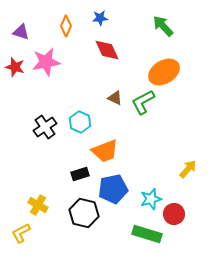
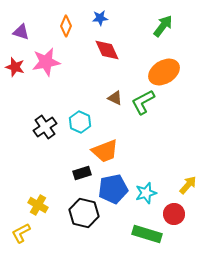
green arrow: rotated 80 degrees clockwise
yellow arrow: moved 16 px down
black rectangle: moved 2 px right, 1 px up
cyan star: moved 5 px left, 6 px up
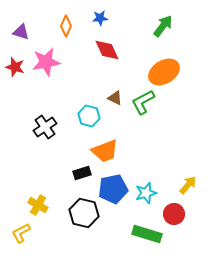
cyan hexagon: moved 9 px right, 6 px up; rotated 10 degrees counterclockwise
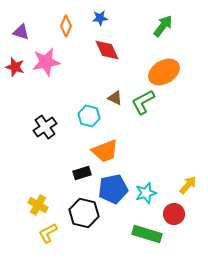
yellow L-shape: moved 27 px right
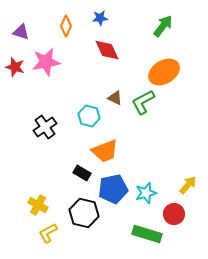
black rectangle: rotated 48 degrees clockwise
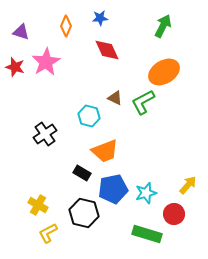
green arrow: rotated 10 degrees counterclockwise
pink star: rotated 20 degrees counterclockwise
black cross: moved 7 px down
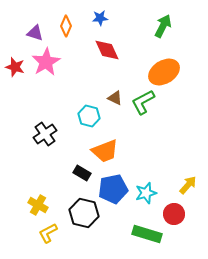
purple triangle: moved 14 px right, 1 px down
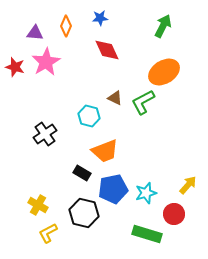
purple triangle: rotated 12 degrees counterclockwise
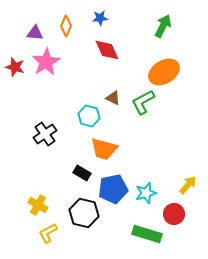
brown triangle: moved 2 px left
orange trapezoid: moved 1 px left, 2 px up; rotated 36 degrees clockwise
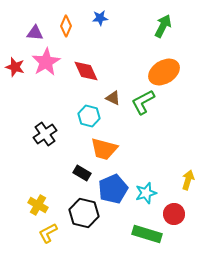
red diamond: moved 21 px left, 21 px down
yellow arrow: moved 5 px up; rotated 24 degrees counterclockwise
blue pentagon: rotated 12 degrees counterclockwise
